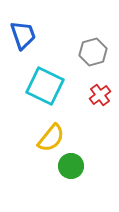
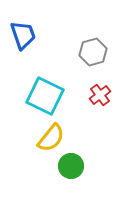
cyan square: moved 10 px down
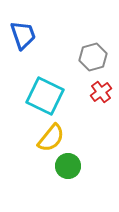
gray hexagon: moved 5 px down
red cross: moved 1 px right, 3 px up
green circle: moved 3 px left
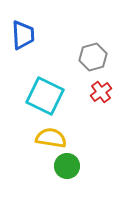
blue trapezoid: rotated 16 degrees clockwise
yellow semicircle: rotated 120 degrees counterclockwise
green circle: moved 1 px left
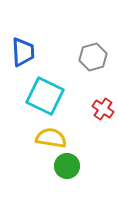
blue trapezoid: moved 17 px down
red cross: moved 2 px right, 17 px down; rotated 20 degrees counterclockwise
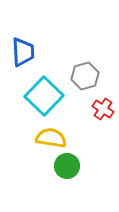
gray hexagon: moved 8 px left, 19 px down
cyan square: moved 1 px left; rotated 18 degrees clockwise
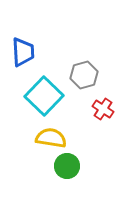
gray hexagon: moved 1 px left, 1 px up
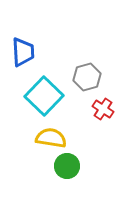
gray hexagon: moved 3 px right, 2 px down
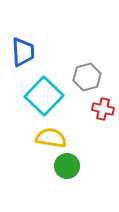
red cross: rotated 20 degrees counterclockwise
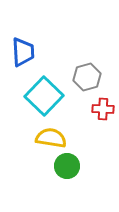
red cross: rotated 10 degrees counterclockwise
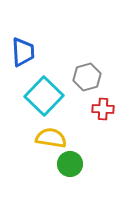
green circle: moved 3 px right, 2 px up
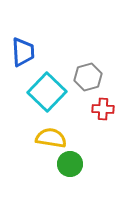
gray hexagon: moved 1 px right
cyan square: moved 3 px right, 4 px up
